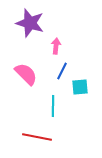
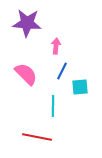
purple star: moved 3 px left; rotated 12 degrees counterclockwise
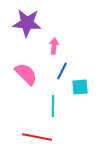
pink arrow: moved 2 px left
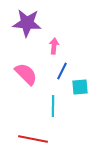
red line: moved 4 px left, 2 px down
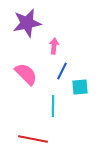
purple star: rotated 16 degrees counterclockwise
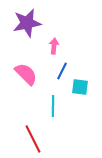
cyan square: rotated 12 degrees clockwise
red line: rotated 52 degrees clockwise
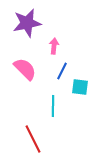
pink semicircle: moved 1 px left, 5 px up
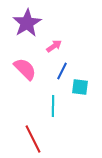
purple star: rotated 20 degrees counterclockwise
pink arrow: rotated 49 degrees clockwise
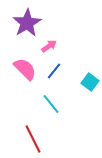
pink arrow: moved 5 px left
blue line: moved 8 px left; rotated 12 degrees clockwise
cyan square: moved 10 px right, 5 px up; rotated 30 degrees clockwise
cyan line: moved 2 px left, 2 px up; rotated 40 degrees counterclockwise
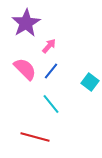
purple star: moved 1 px left
pink arrow: rotated 14 degrees counterclockwise
blue line: moved 3 px left
red line: moved 2 px right, 2 px up; rotated 48 degrees counterclockwise
